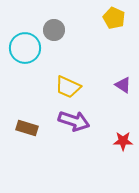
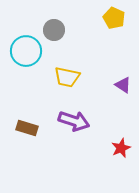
cyan circle: moved 1 px right, 3 px down
yellow trapezoid: moved 1 px left, 10 px up; rotated 12 degrees counterclockwise
red star: moved 2 px left, 7 px down; rotated 24 degrees counterclockwise
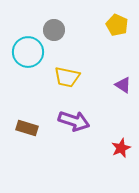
yellow pentagon: moved 3 px right, 7 px down
cyan circle: moved 2 px right, 1 px down
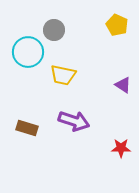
yellow trapezoid: moved 4 px left, 2 px up
red star: rotated 24 degrees clockwise
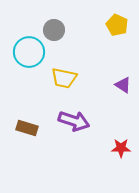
cyan circle: moved 1 px right
yellow trapezoid: moved 1 px right, 3 px down
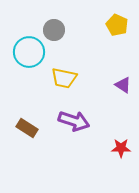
brown rectangle: rotated 15 degrees clockwise
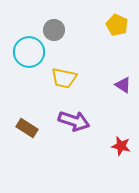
red star: moved 2 px up; rotated 12 degrees clockwise
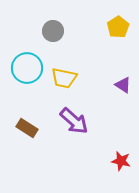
yellow pentagon: moved 1 px right, 2 px down; rotated 15 degrees clockwise
gray circle: moved 1 px left, 1 px down
cyan circle: moved 2 px left, 16 px down
purple arrow: rotated 24 degrees clockwise
red star: moved 15 px down
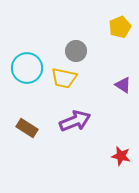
yellow pentagon: moved 2 px right; rotated 10 degrees clockwise
gray circle: moved 23 px right, 20 px down
purple arrow: moved 1 px right; rotated 64 degrees counterclockwise
red star: moved 5 px up
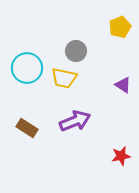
red star: rotated 24 degrees counterclockwise
